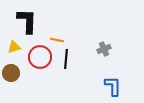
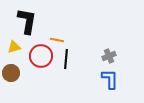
black L-shape: rotated 8 degrees clockwise
gray cross: moved 5 px right, 7 px down
red circle: moved 1 px right, 1 px up
blue L-shape: moved 3 px left, 7 px up
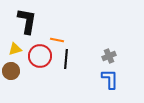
yellow triangle: moved 1 px right, 2 px down
red circle: moved 1 px left
brown circle: moved 2 px up
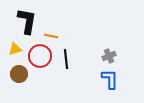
orange line: moved 6 px left, 4 px up
black line: rotated 12 degrees counterclockwise
brown circle: moved 8 px right, 3 px down
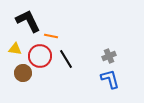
black L-shape: moved 1 px right; rotated 36 degrees counterclockwise
yellow triangle: rotated 24 degrees clockwise
black line: rotated 24 degrees counterclockwise
brown circle: moved 4 px right, 1 px up
blue L-shape: rotated 15 degrees counterclockwise
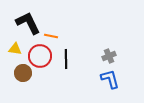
black L-shape: moved 2 px down
black line: rotated 30 degrees clockwise
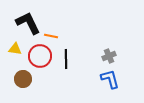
brown circle: moved 6 px down
